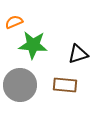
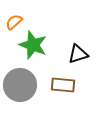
orange semicircle: rotated 18 degrees counterclockwise
green star: rotated 16 degrees clockwise
brown rectangle: moved 2 px left
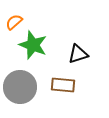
gray circle: moved 2 px down
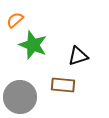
orange semicircle: moved 1 px right, 2 px up
black triangle: moved 2 px down
gray circle: moved 10 px down
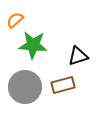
green star: rotated 16 degrees counterclockwise
brown rectangle: rotated 20 degrees counterclockwise
gray circle: moved 5 px right, 10 px up
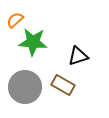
green star: moved 3 px up
brown rectangle: rotated 45 degrees clockwise
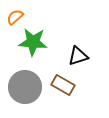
orange semicircle: moved 3 px up
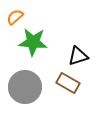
brown rectangle: moved 5 px right, 2 px up
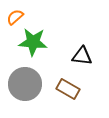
black triangle: moved 4 px right; rotated 25 degrees clockwise
brown rectangle: moved 6 px down
gray circle: moved 3 px up
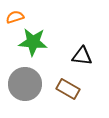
orange semicircle: rotated 24 degrees clockwise
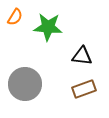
orange semicircle: rotated 138 degrees clockwise
green star: moved 15 px right, 15 px up
brown rectangle: moved 16 px right; rotated 50 degrees counterclockwise
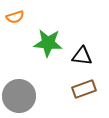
orange semicircle: rotated 42 degrees clockwise
green star: moved 16 px down
gray circle: moved 6 px left, 12 px down
